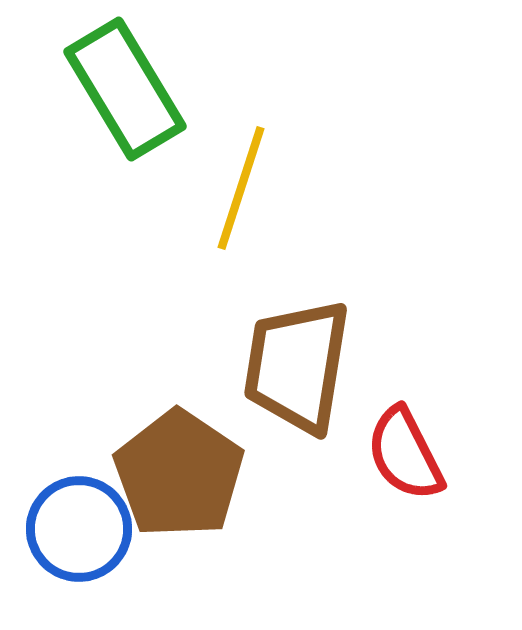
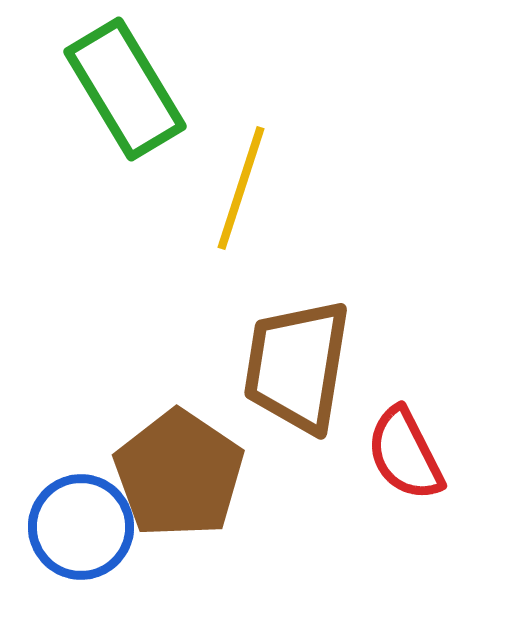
blue circle: moved 2 px right, 2 px up
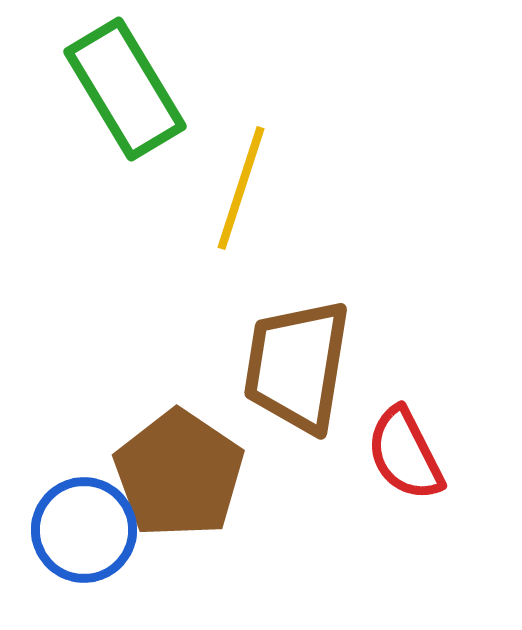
blue circle: moved 3 px right, 3 px down
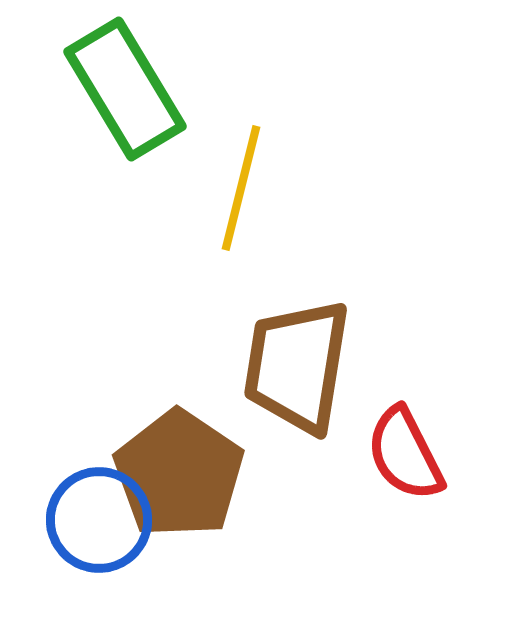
yellow line: rotated 4 degrees counterclockwise
blue circle: moved 15 px right, 10 px up
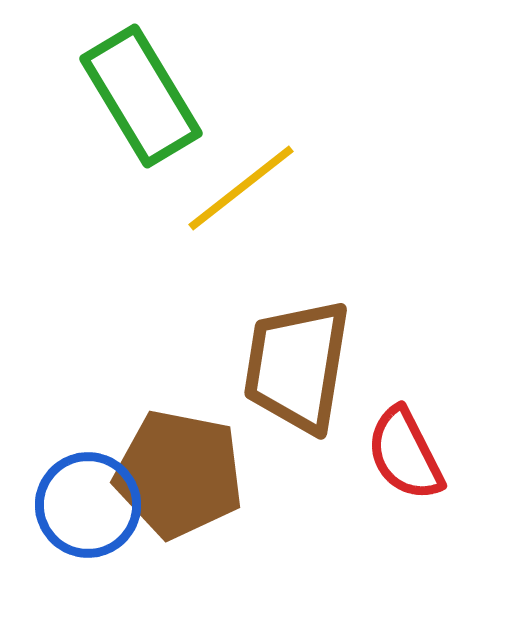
green rectangle: moved 16 px right, 7 px down
yellow line: rotated 38 degrees clockwise
brown pentagon: rotated 23 degrees counterclockwise
blue circle: moved 11 px left, 15 px up
